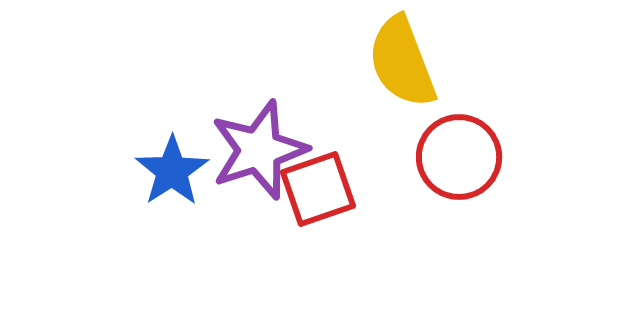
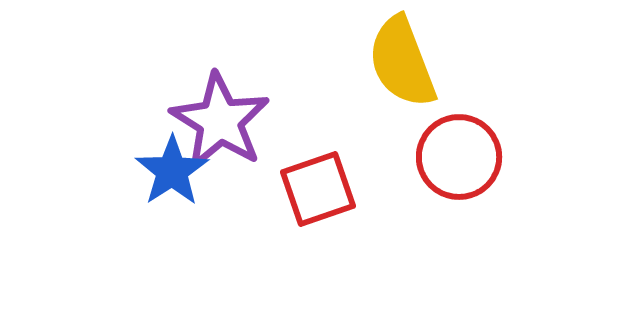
purple star: moved 39 px left, 29 px up; rotated 22 degrees counterclockwise
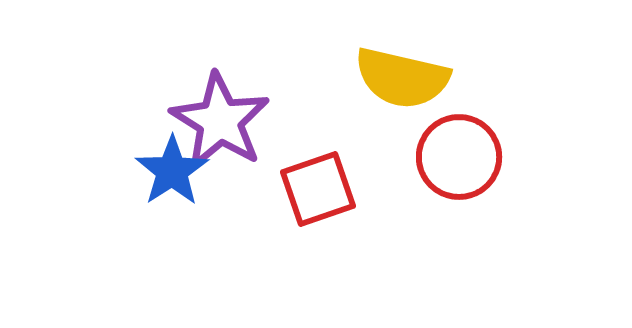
yellow semicircle: moved 16 px down; rotated 56 degrees counterclockwise
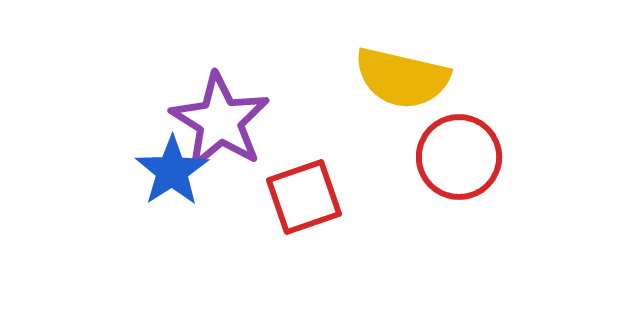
red square: moved 14 px left, 8 px down
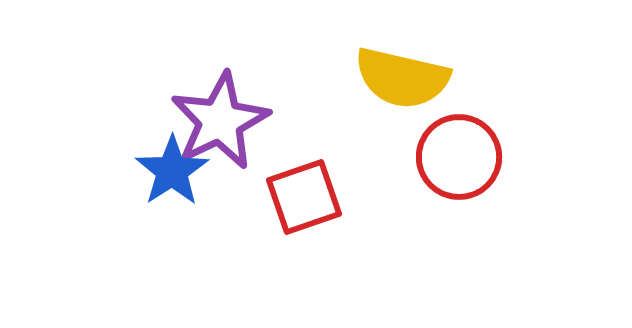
purple star: rotated 14 degrees clockwise
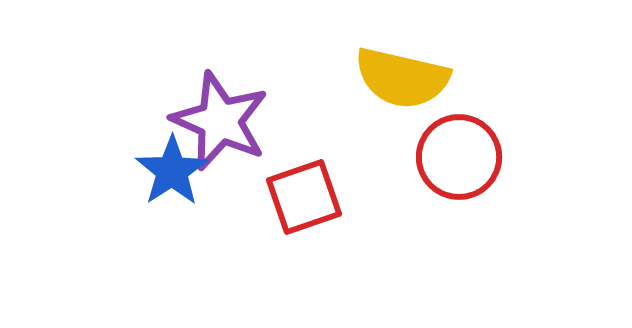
purple star: rotated 22 degrees counterclockwise
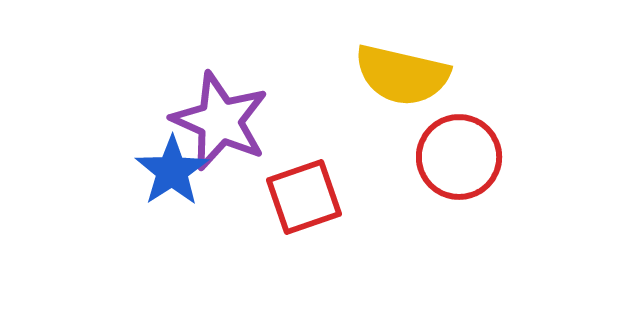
yellow semicircle: moved 3 px up
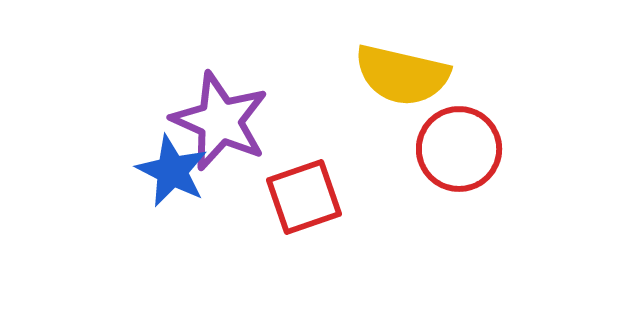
red circle: moved 8 px up
blue star: rotated 12 degrees counterclockwise
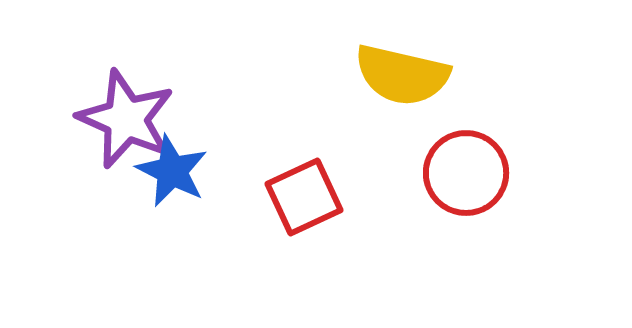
purple star: moved 94 px left, 2 px up
red circle: moved 7 px right, 24 px down
red square: rotated 6 degrees counterclockwise
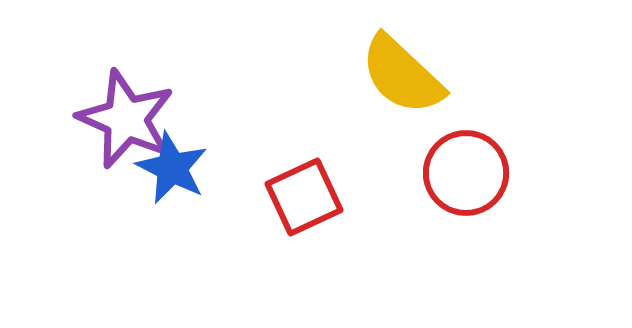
yellow semicircle: rotated 30 degrees clockwise
blue star: moved 3 px up
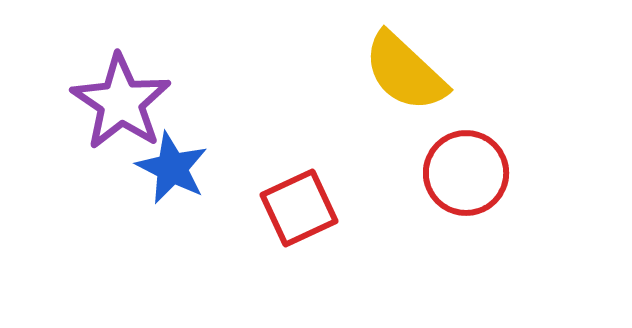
yellow semicircle: moved 3 px right, 3 px up
purple star: moved 5 px left, 17 px up; rotated 10 degrees clockwise
red square: moved 5 px left, 11 px down
